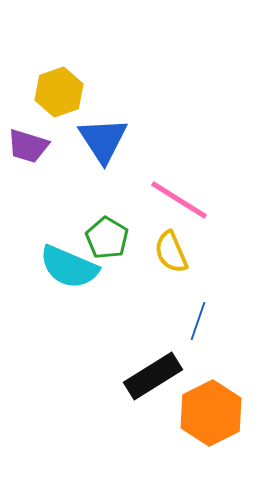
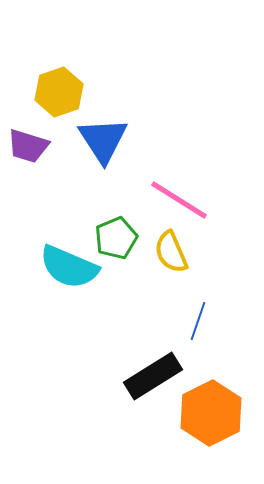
green pentagon: moved 9 px right; rotated 18 degrees clockwise
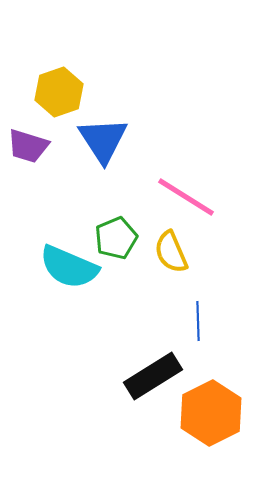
pink line: moved 7 px right, 3 px up
blue line: rotated 21 degrees counterclockwise
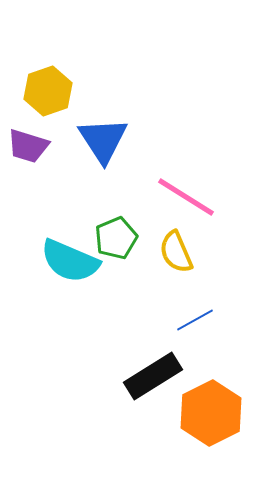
yellow hexagon: moved 11 px left, 1 px up
yellow semicircle: moved 5 px right
cyan semicircle: moved 1 px right, 6 px up
blue line: moved 3 px left, 1 px up; rotated 63 degrees clockwise
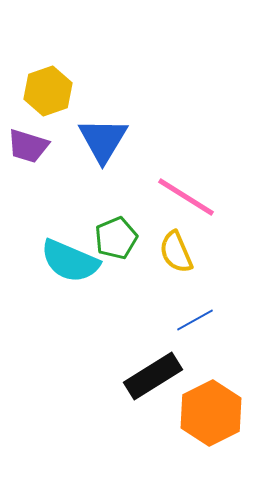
blue triangle: rotated 4 degrees clockwise
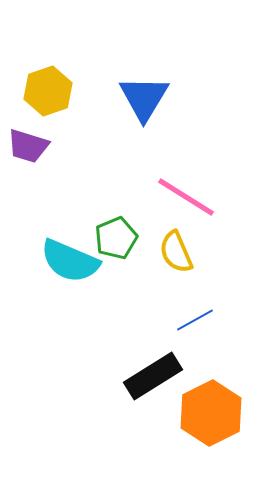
blue triangle: moved 41 px right, 42 px up
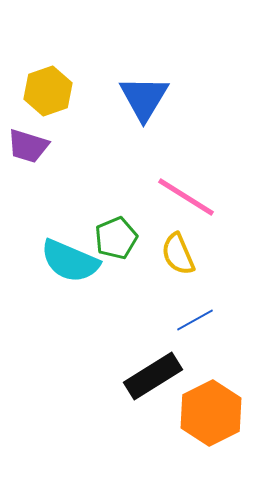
yellow semicircle: moved 2 px right, 2 px down
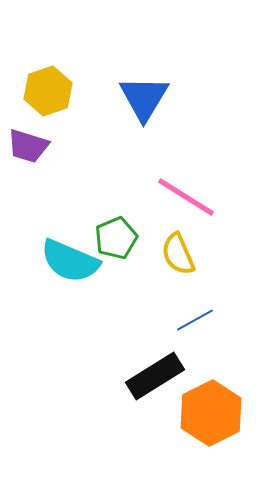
black rectangle: moved 2 px right
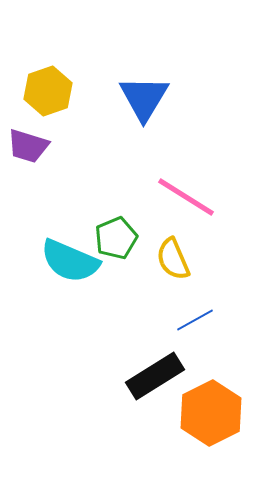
yellow semicircle: moved 5 px left, 5 px down
